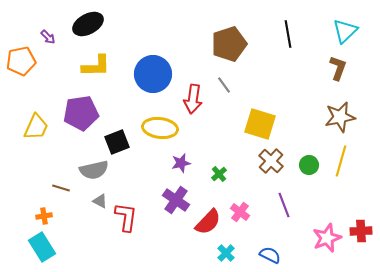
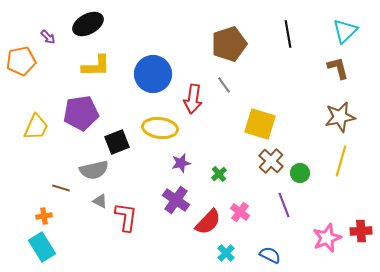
brown L-shape: rotated 35 degrees counterclockwise
green circle: moved 9 px left, 8 px down
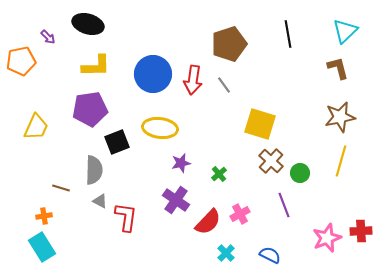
black ellipse: rotated 44 degrees clockwise
red arrow: moved 19 px up
purple pentagon: moved 9 px right, 4 px up
gray semicircle: rotated 76 degrees counterclockwise
pink cross: moved 2 px down; rotated 24 degrees clockwise
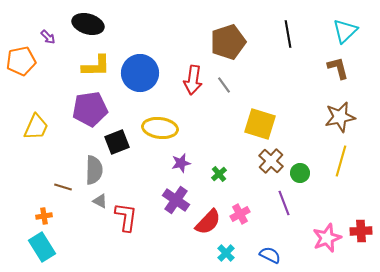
brown pentagon: moved 1 px left, 2 px up
blue circle: moved 13 px left, 1 px up
brown line: moved 2 px right, 1 px up
purple line: moved 2 px up
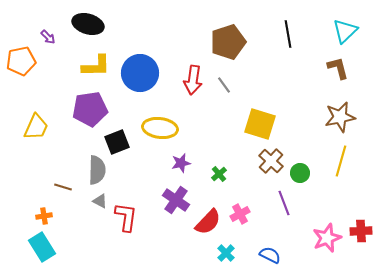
gray semicircle: moved 3 px right
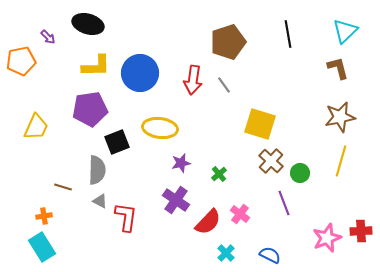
pink cross: rotated 24 degrees counterclockwise
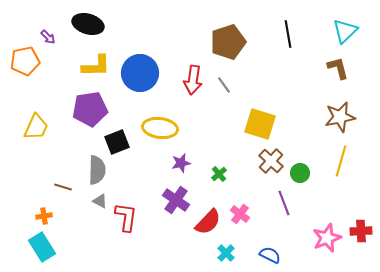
orange pentagon: moved 4 px right
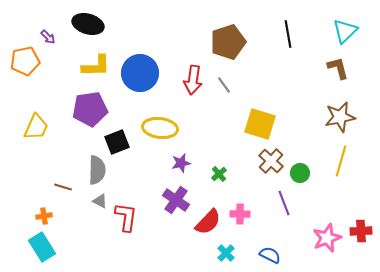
pink cross: rotated 36 degrees counterclockwise
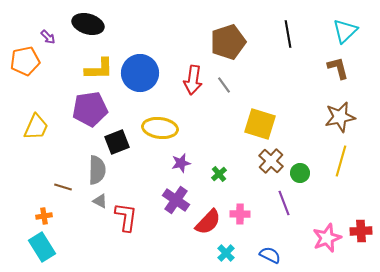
yellow L-shape: moved 3 px right, 3 px down
